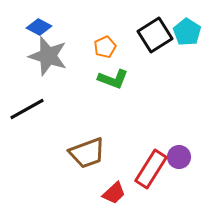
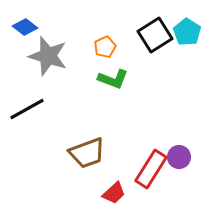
blue diamond: moved 14 px left; rotated 10 degrees clockwise
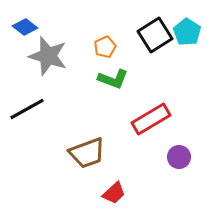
red rectangle: moved 50 px up; rotated 27 degrees clockwise
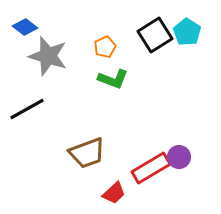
red rectangle: moved 49 px down
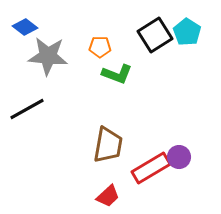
orange pentagon: moved 5 px left; rotated 25 degrees clockwise
gray star: rotated 12 degrees counterclockwise
green L-shape: moved 4 px right, 5 px up
brown trapezoid: moved 21 px right, 8 px up; rotated 60 degrees counterclockwise
red trapezoid: moved 6 px left, 3 px down
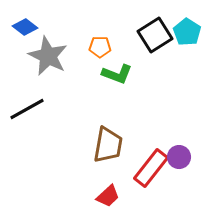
gray star: rotated 21 degrees clockwise
red rectangle: rotated 21 degrees counterclockwise
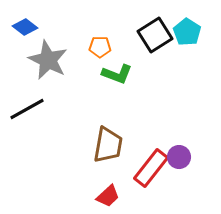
gray star: moved 4 px down
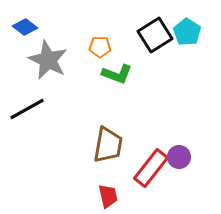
red trapezoid: rotated 60 degrees counterclockwise
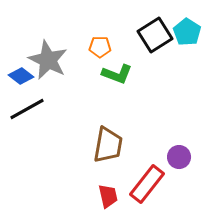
blue diamond: moved 4 px left, 49 px down
red rectangle: moved 4 px left, 16 px down
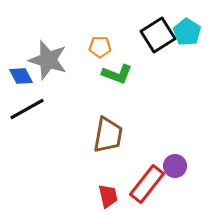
black square: moved 3 px right
gray star: rotated 9 degrees counterclockwise
blue diamond: rotated 25 degrees clockwise
brown trapezoid: moved 10 px up
purple circle: moved 4 px left, 9 px down
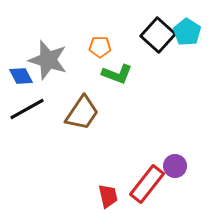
black square: rotated 16 degrees counterclockwise
brown trapezoid: moved 26 px left, 22 px up; rotated 24 degrees clockwise
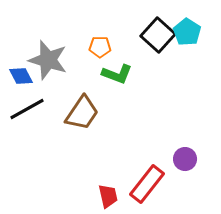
purple circle: moved 10 px right, 7 px up
